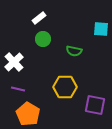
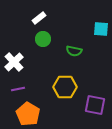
purple line: rotated 24 degrees counterclockwise
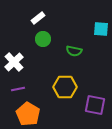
white rectangle: moved 1 px left
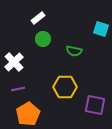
cyan square: rotated 14 degrees clockwise
orange pentagon: rotated 10 degrees clockwise
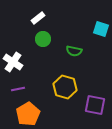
white cross: moved 1 px left; rotated 12 degrees counterclockwise
yellow hexagon: rotated 15 degrees clockwise
